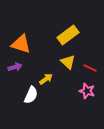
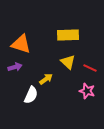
yellow rectangle: rotated 35 degrees clockwise
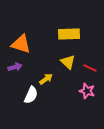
yellow rectangle: moved 1 px right, 1 px up
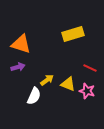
yellow rectangle: moved 4 px right; rotated 15 degrees counterclockwise
yellow triangle: moved 22 px down; rotated 21 degrees counterclockwise
purple arrow: moved 3 px right
yellow arrow: moved 1 px right, 1 px down
white semicircle: moved 3 px right, 1 px down
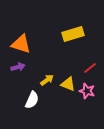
red line: rotated 64 degrees counterclockwise
white semicircle: moved 2 px left, 4 px down
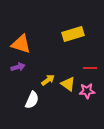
red line: rotated 40 degrees clockwise
yellow arrow: moved 1 px right
yellow triangle: rotated 14 degrees clockwise
pink star: rotated 21 degrees counterclockwise
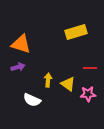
yellow rectangle: moved 3 px right, 2 px up
yellow arrow: rotated 48 degrees counterclockwise
pink star: moved 1 px right, 3 px down
white semicircle: rotated 90 degrees clockwise
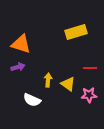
pink star: moved 1 px right, 1 px down
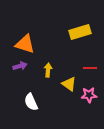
yellow rectangle: moved 4 px right
orange triangle: moved 4 px right
purple arrow: moved 2 px right, 1 px up
yellow arrow: moved 10 px up
yellow triangle: moved 1 px right
white semicircle: moved 1 px left, 2 px down; rotated 42 degrees clockwise
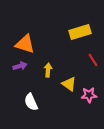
red line: moved 3 px right, 8 px up; rotated 56 degrees clockwise
